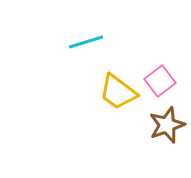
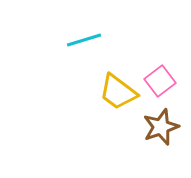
cyan line: moved 2 px left, 2 px up
brown star: moved 6 px left, 2 px down
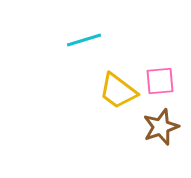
pink square: rotated 32 degrees clockwise
yellow trapezoid: moved 1 px up
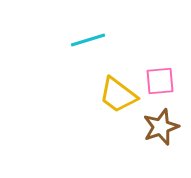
cyan line: moved 4 px right
yellow trapezoid: moved 4 px down
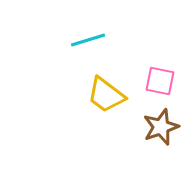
pink square: rotated 16 degrees clockwise
yellow trapezoid: moved 12 px left
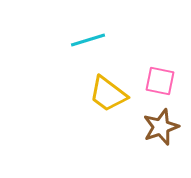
yellow trapezoid: moved 2 px right, 1 px up
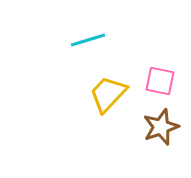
yellow trapezoid: rotated 96 degrees clockwise
